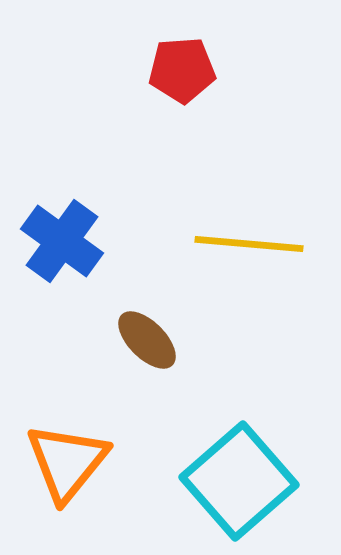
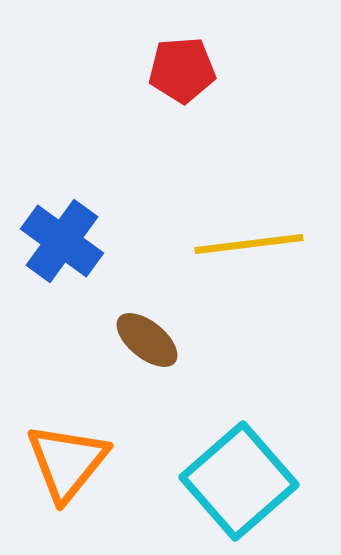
yellow line: rotated 12 degrees counterclockwise
brown ellipse: rotated 6 degrees counterclockwise
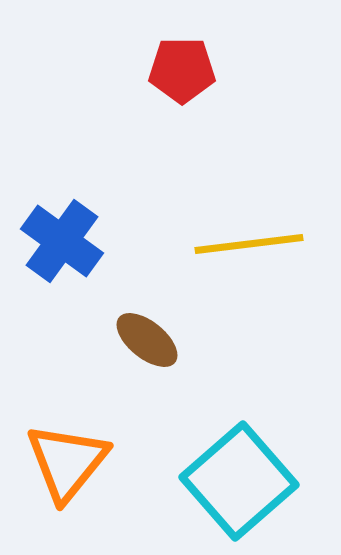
red pentagon: rotated 4 degrees clockwise
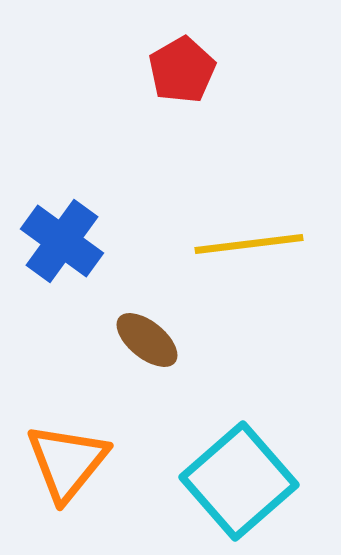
red pentagon: rotated 30 degrees counterclockwise
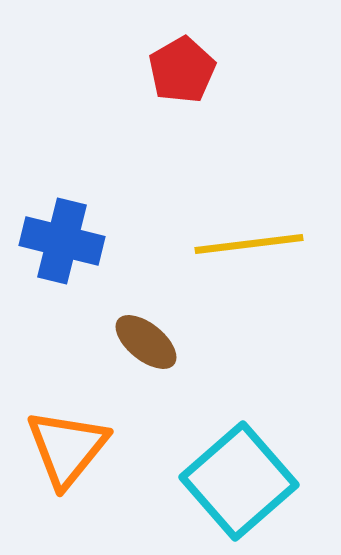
blue cross: rotated 22 degrees counterclockwise
brown ellipse: moved 1 px left, 2 px down
orange triangle: moved 14 px up
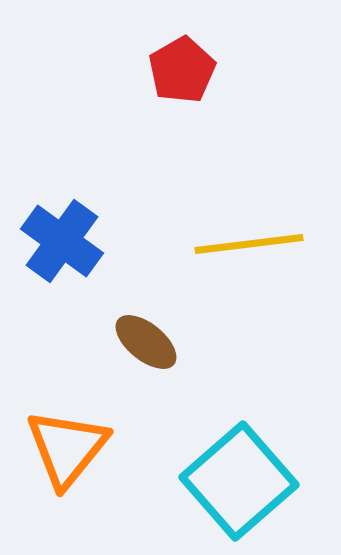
blue cross: rotated 22 degrees clockwise
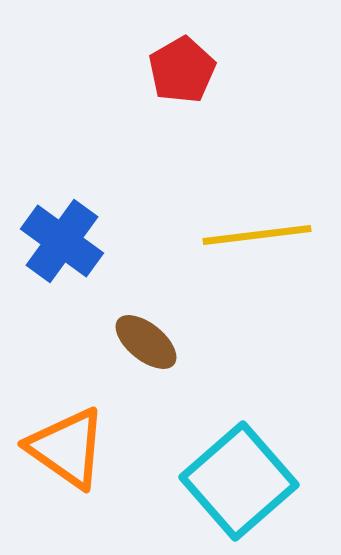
yellow line: moved 8 px right, 9 px up
orange triangle: rotated 34 degrees counterclockwise
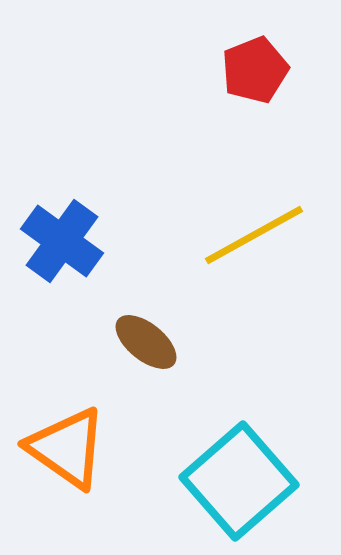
red pentagon: moved 73 px right; rotated 8 degrees clockwise
yellow line: moved 3 px left; rotated 22 degrees counterclockwise
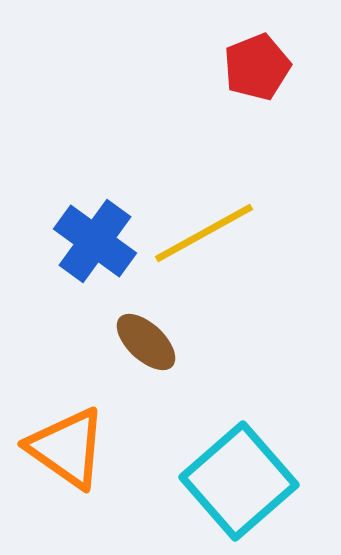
red pentagon: moved 2 px right, 3 px up
yellow line: moved 50 px left, 2 px up
blue cross: moved 33 px right
brown ellipse: rotated 4 degrees clockwise
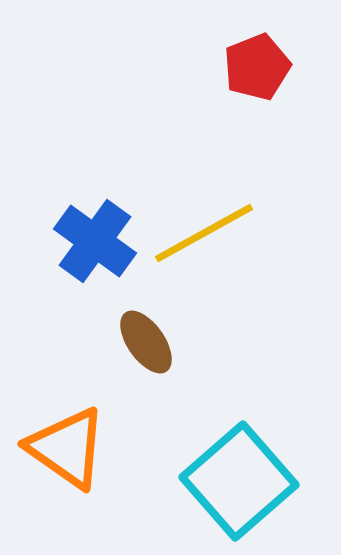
brown ellipse: rotated 12 degrees clockwise
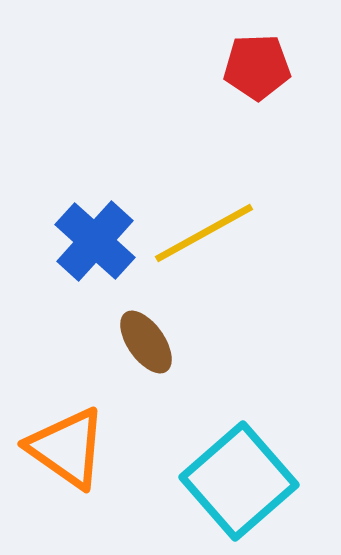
red pentagon: rotated 20 degrees clockwise
blue cross: rotated 6 degrees clockwise
